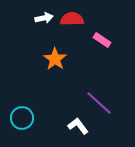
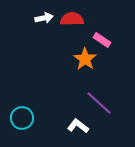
orange star: moved 30 px right
white L-shape: rotated 15 degrees counterclockwise
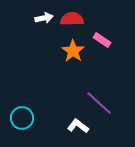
orange star: moved 12 px left, 8 px up
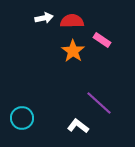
red semicircle: moved 2 px down
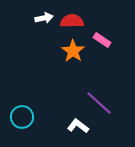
cyan circle: moved 1 px up
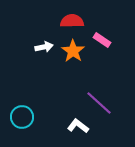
white arrow: moved 29 px down
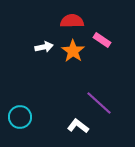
cyan circle: moved 2 px left
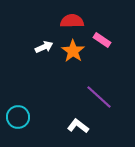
white arrow: rotated 12 degrees counterclockwise
purple line: moved 6 px up
cyan circle: moved 2 px left
